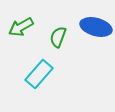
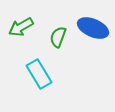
blue ellipse: moved 3 px left, 1 px down; rotated 8 degrees clockwise
cyan rectangle: rotated 72 degrees counterclockwise
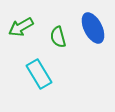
blue ellipse: rotated 40 degrees clockwise
green semicircle: rotated 35 degrees counterclockwise
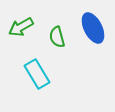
green semicircle: moved 1 px left
cyan rectangle: moved 2 px left
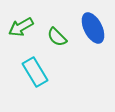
green semicircle: rotated 30 degrees counterclockwise
cyan rectangle: moved 2 px left, 2 px up
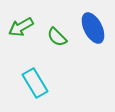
cyan rectangle: moved 11 px down
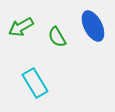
blue ellipse: moved 2 px up
green semicircle: rotated 15 degrees clockwise
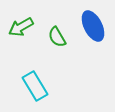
cyan rectangle: moved 3 px down
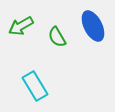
green arrow: moved 1 px up
